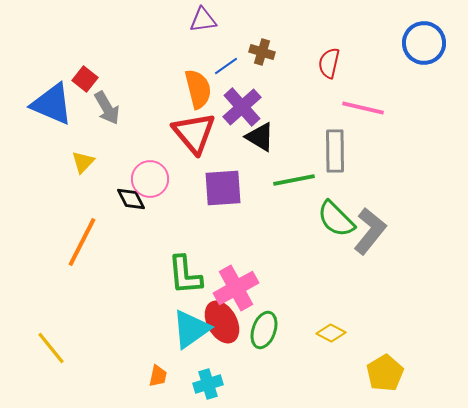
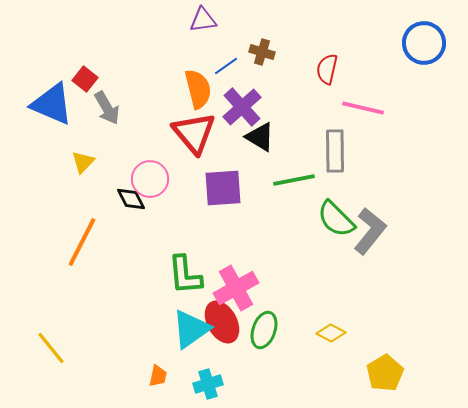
red semicircle: moved 2 px left, 6 px down
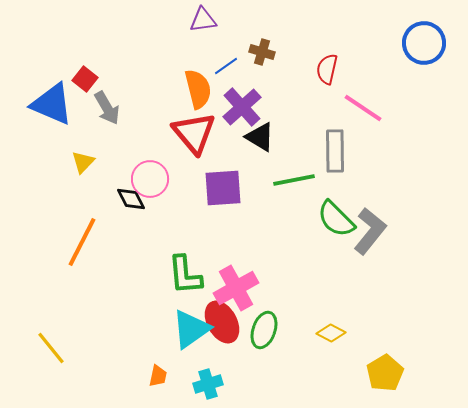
pink line: rotated 21 degrees clockwise
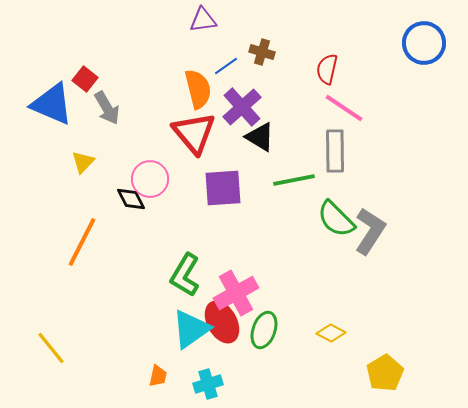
pink line: moved 19 px left
gray L-shape: rotated 6 degrees counterclockwise
green L-shape: rotated 36 degrees clockwise
pink cross: moved 5 px down
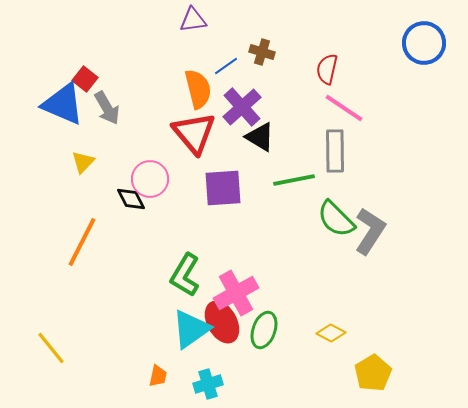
purple triangle: moved 10 px left
blue triangle: moved 11 px right
yellow pentagon: moved 12 px left
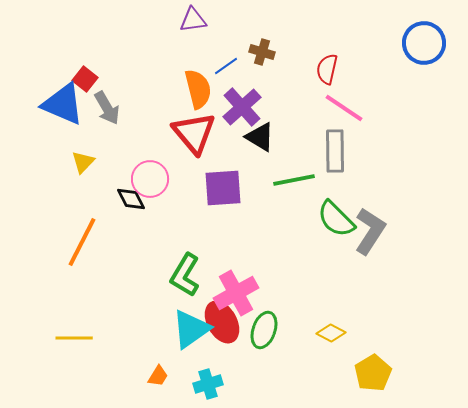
yellow line: moved 23 px right, 10 px up; rotated 51 degrees counterclockwise
orange trapezoid: rotated 20 degrees clockwise
